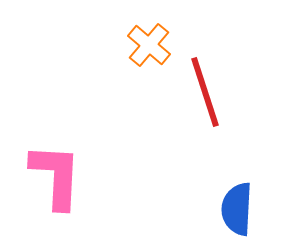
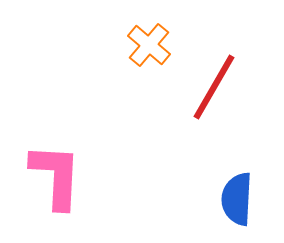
red line: moved 9 px right, 5 px up; rotated 48 degrees clockwise
blue semicircle: moved 10 px up
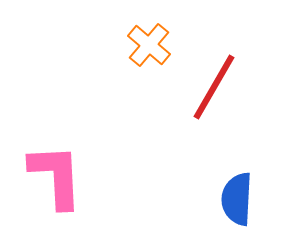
pink L-shape: rotated 6 degrees counterclockwise
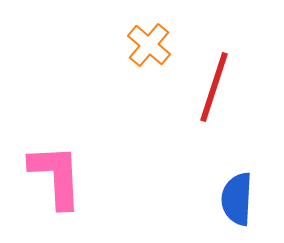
red line: rotated 12 degrees counterclockwise
